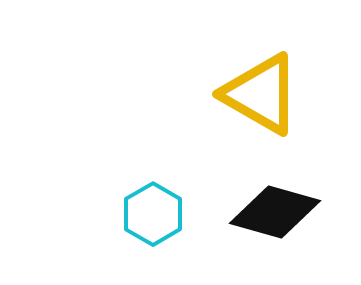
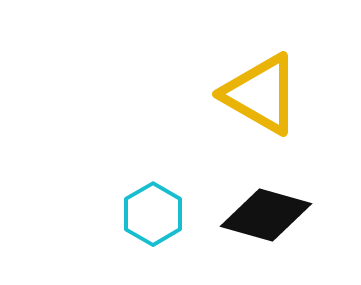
black diamond: moved 9 px left, 3 px down
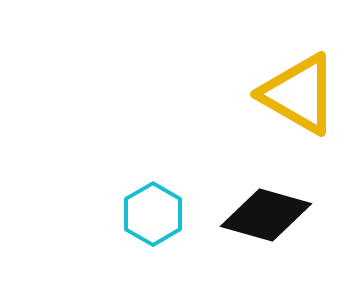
yellow triangle: moved 38 px right
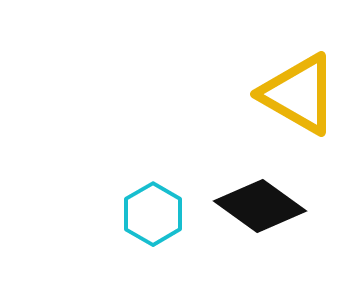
black diamond: moved 6 px left, 9 px up; rotated 20 degrees clockwise
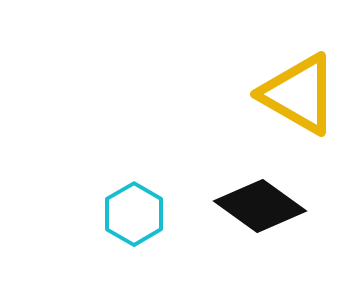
cyan hexagon: moved 19 px left
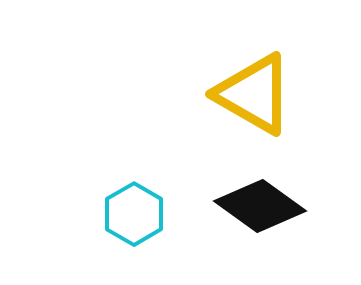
yellow triangle: moved 45 px left
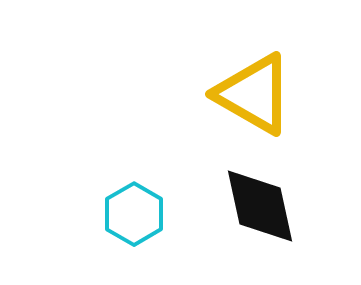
black diamond: rotated 42 degrees clockwise
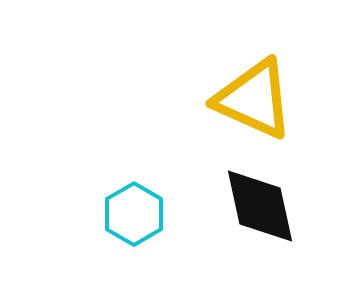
yellow triangle: moved 5 px down; rotated 6 degrees counterclockwise
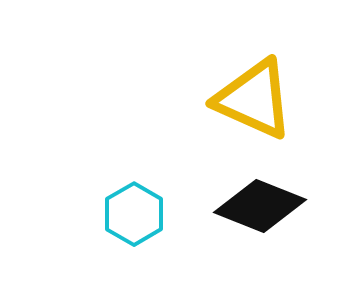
black diamond: rotated 56 degrees counterclockwise
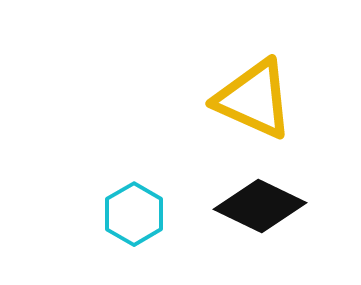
black diamond: rotated 4 degrees clockwise
